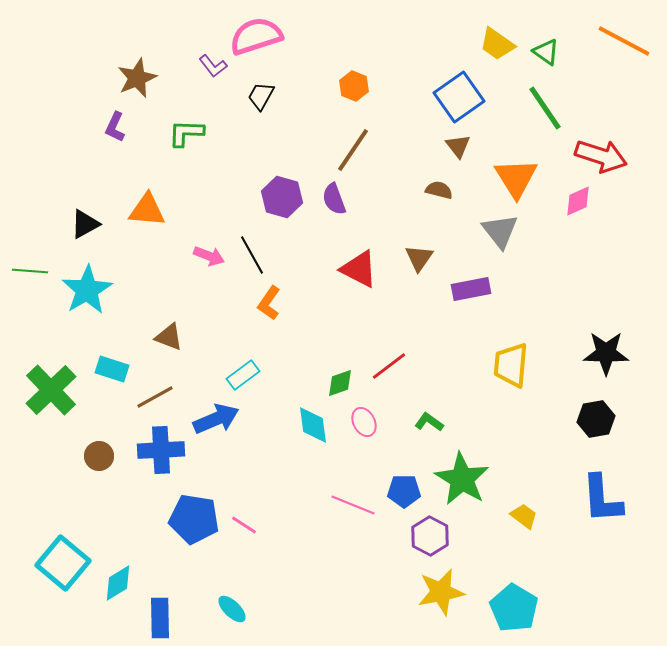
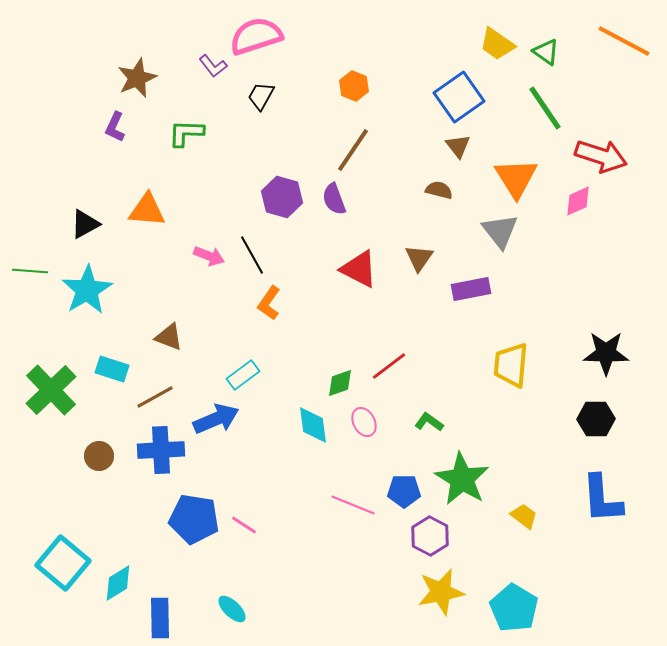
black hexagon at (596, 419): rotated 9 degrees clockwise
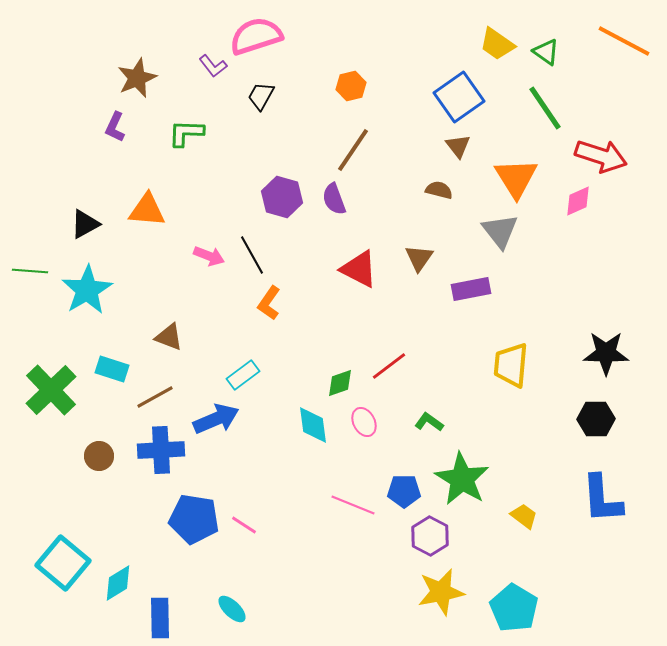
orange hexagon at (354, 86): moved 3 px left; rotated 24 degrees clockwise
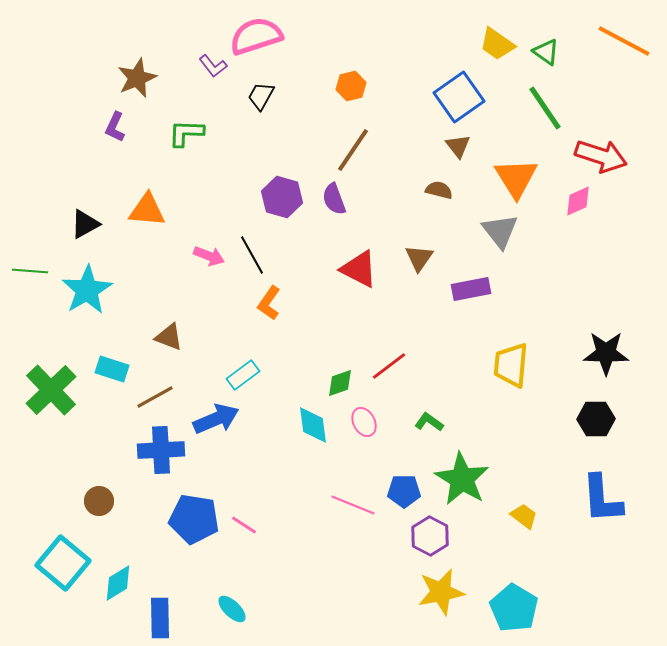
brown circle at (99, 456): moved 45 px down
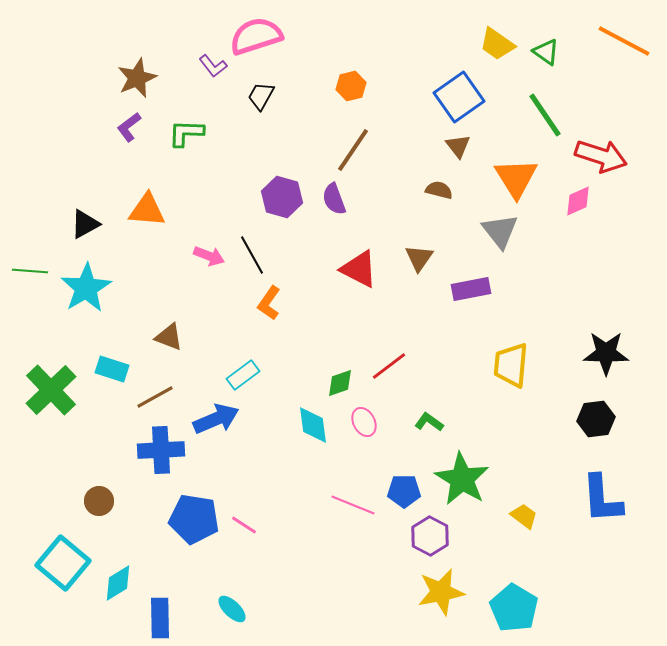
green line at (545, 108): moved 7 px down
purple L-shape at (115, 127): moved 14 px right; rotated 28 degrees clockwise
cyan star at (87, 290): moved 1 px left, 2 px up
black hexagon at (596, 419): rotated 6 degrees counterclockwise
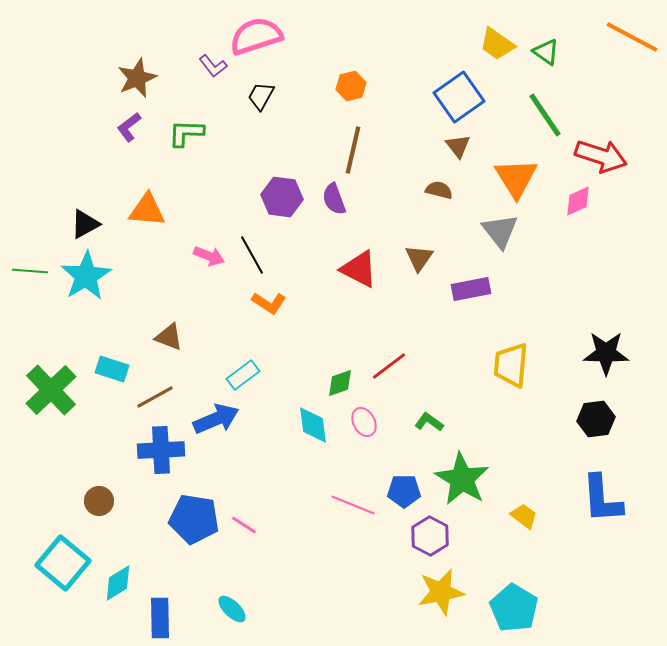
orange line at (624, 41): moved 8 px right, 4 px up
brown line at (353, 150): rotated 21 degrees counterclockwise
purple hexagon at (282, 197): rotated 9 degrees counterclockwise
cyan star at (86, 288): moved 12 px up
orange L-shape at (269, 303): rotated 92 degrees counterclockwise
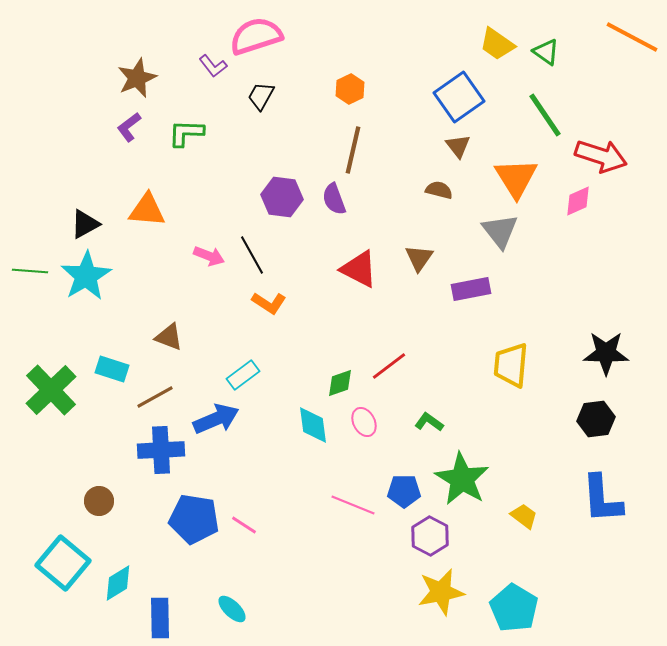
orange hexagon at (351, 86): moved 1 px left, 3 px down; rotated 12 degrees counterclockwise
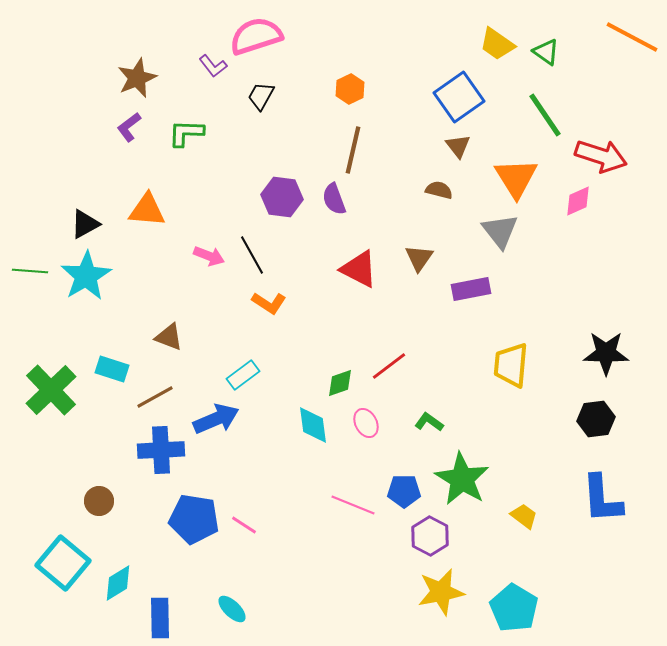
pink ellipse at (364, 422): moved 2 px right, 1 px down
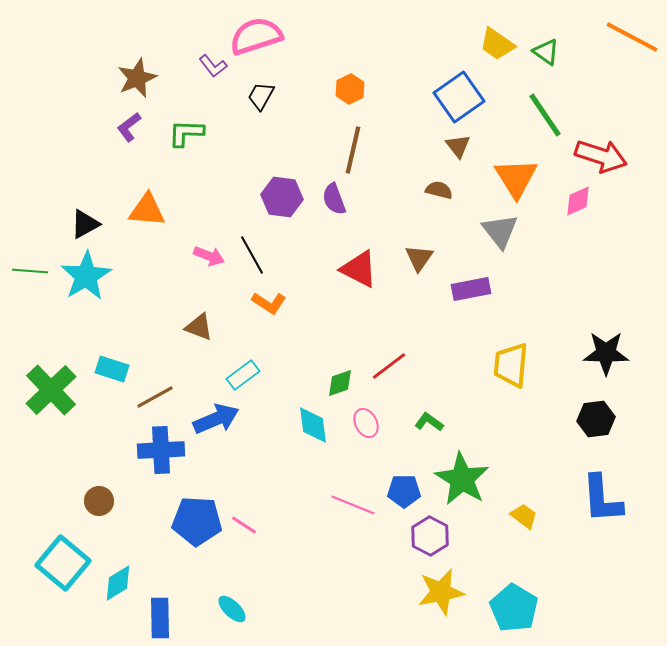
brown triangle at (169, 337): moved 30 px right, 10 px up
blue pentagon at (194, 519): moved 3 px right, 2 px down; rotated 6 degrees counterclockwise
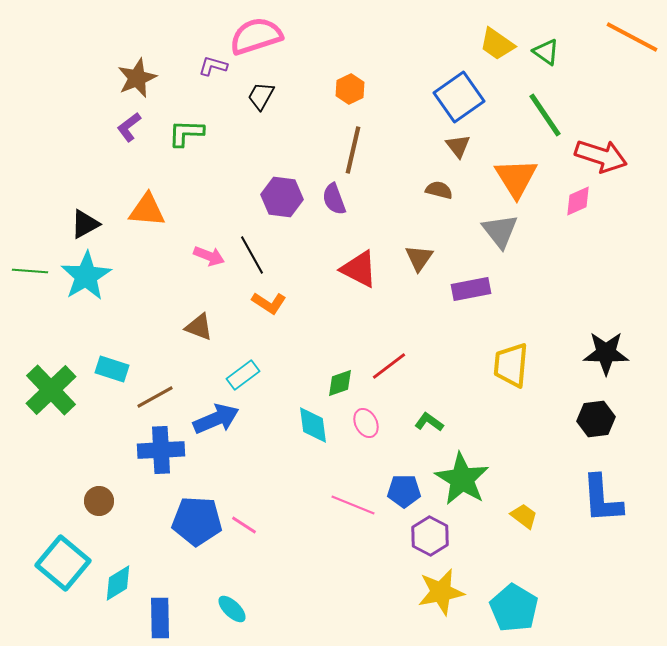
purple L-shape at (213, 66): rotated 144 degrees clockwise
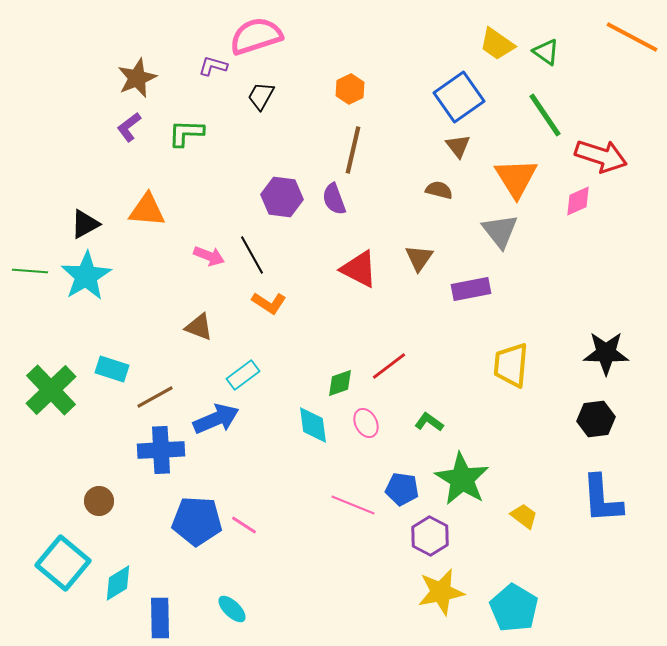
blue pentagon at (404, 491): moved 2 px left, 2 px up; rotated 8 degrees clockwise
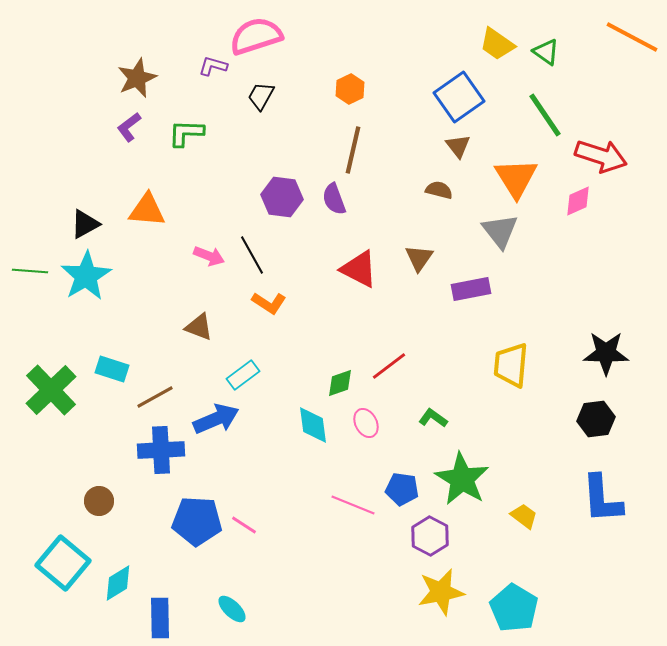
green L-shape at (429, 422): moved 4 px right, 4 px up
